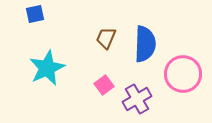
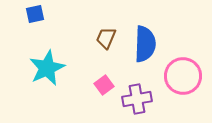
pink circle: moved 2 px down
purple cross: rotated 20 degrees clockwise
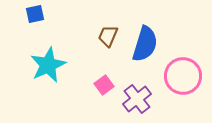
brown trapezoid: moved 2 px right, 2 px up
blue semicircle: rotated 15 degrees clockwise
cyan star: moved 1 px right, 3 px up
purple cross: rotated 28 degrees counterclockwise
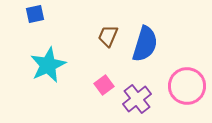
pink circle: moved 4 px right, 10 px down
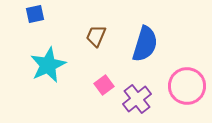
brown trapezoid: moved 12 px left
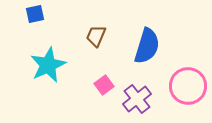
blue semicircle: moved 2 px right, 2 px down
pink circle: moved 1 px right
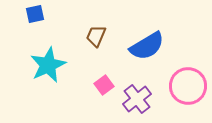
blue semicircle: rotated 42 degrees clockwise
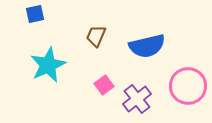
blue semicircle: rotated 18 degrees clockwise
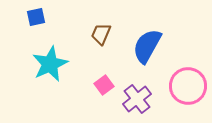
blue square: moved 1 px right, 3 px down
brown trapezoid: moved 5 px right, 2 px up
blue semicircle: rotated 132 degrees clockwise
cyan star: moved 2 px right, 1 px up
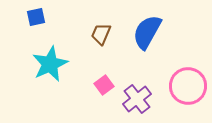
blue semicircle: moved 14 px up
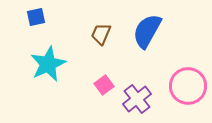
blue semicircle: moved 1 px up
cyan star: moved 2 px left
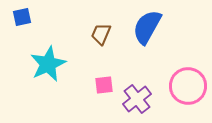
blue square: moved 14 px left
blue semicircle: moved 4 px up
pink square: rotated 30 degrees clockwise
